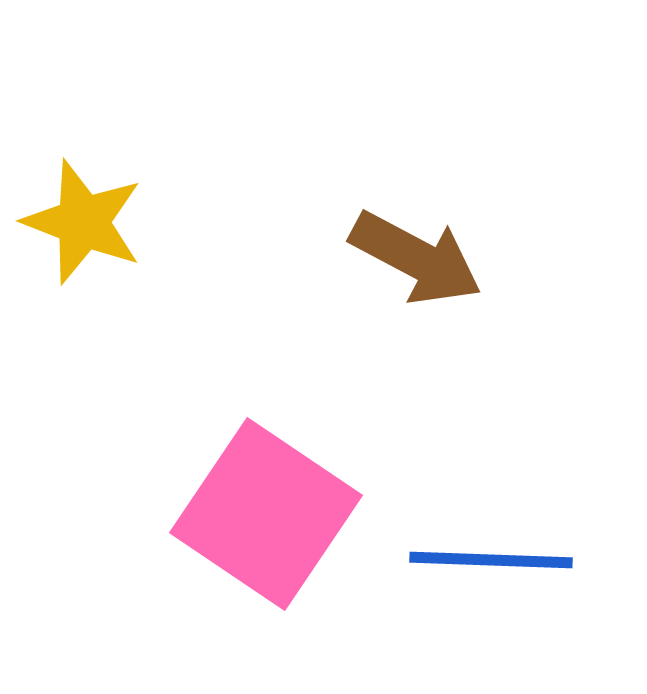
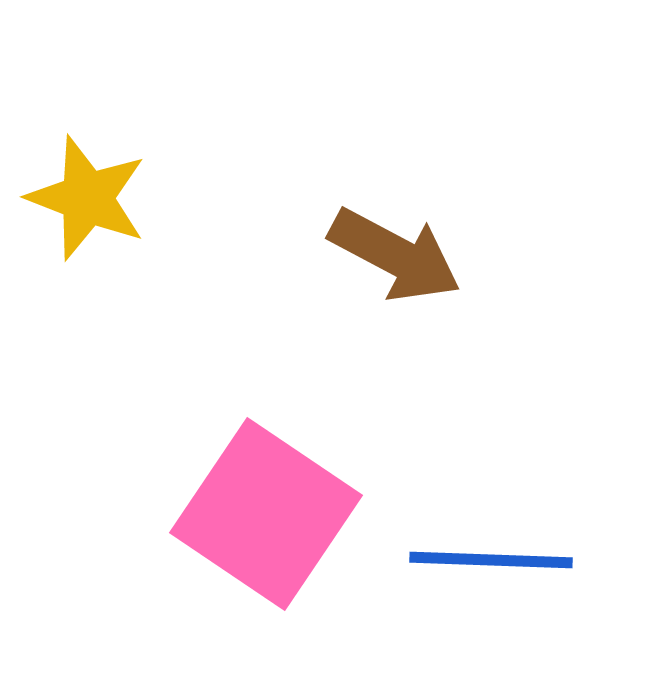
yellow star: moved 4 px right, 24 px up
brown arrow: moved 21 px left, 3 px up
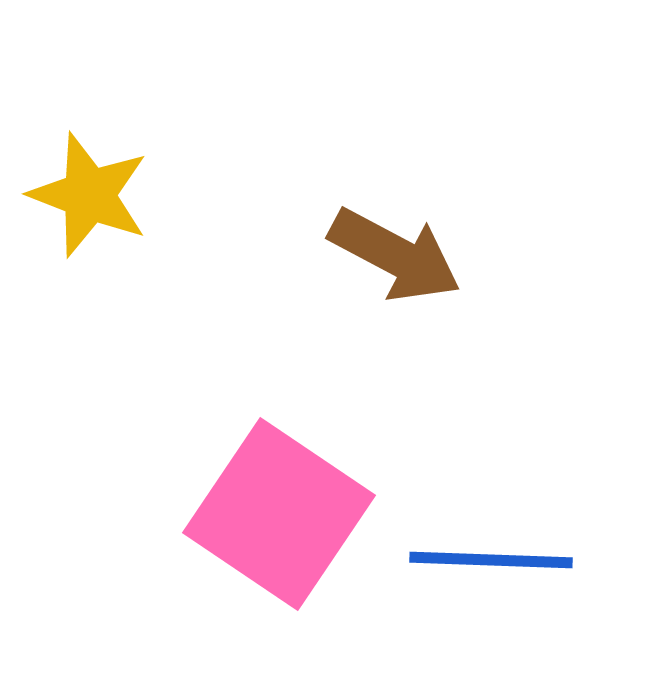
yellow star: moved 2 px right, 3 px up
pink square: moved 13 px right
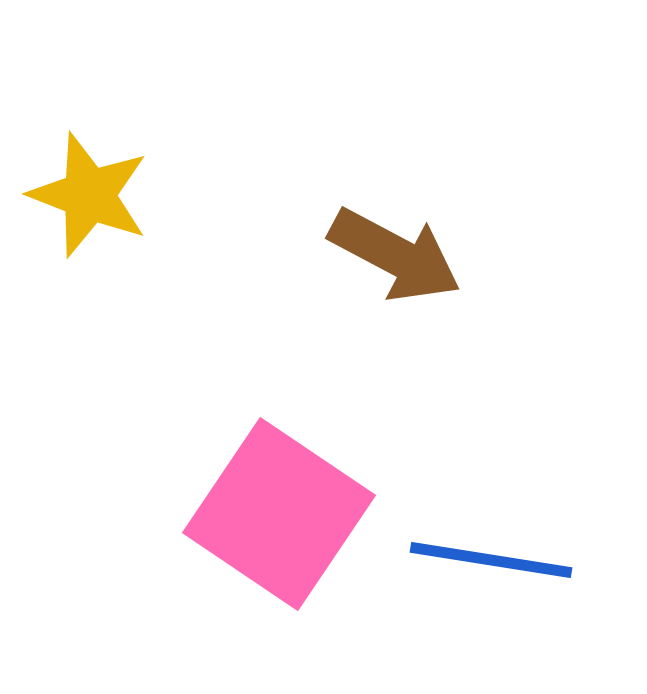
blue line: rotated 7 degrees clockwise
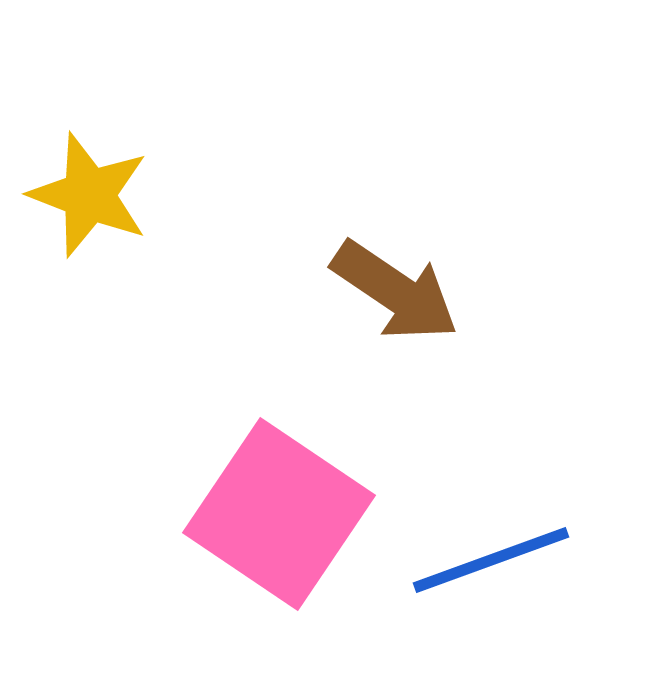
brown arrow: moved 36 px down; rotated 6 degrees clockwise
blue line: rotated 29 degrees counterclockwise
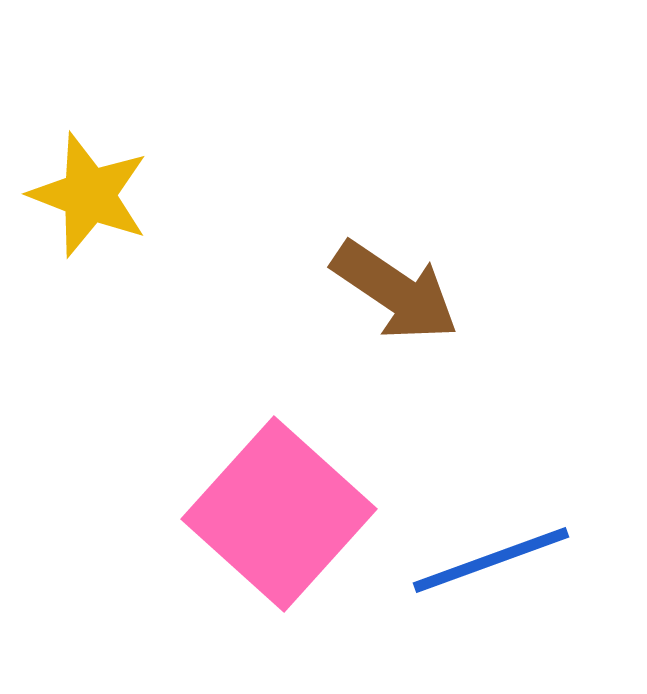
pink square: rotated 8 degrees clockwise
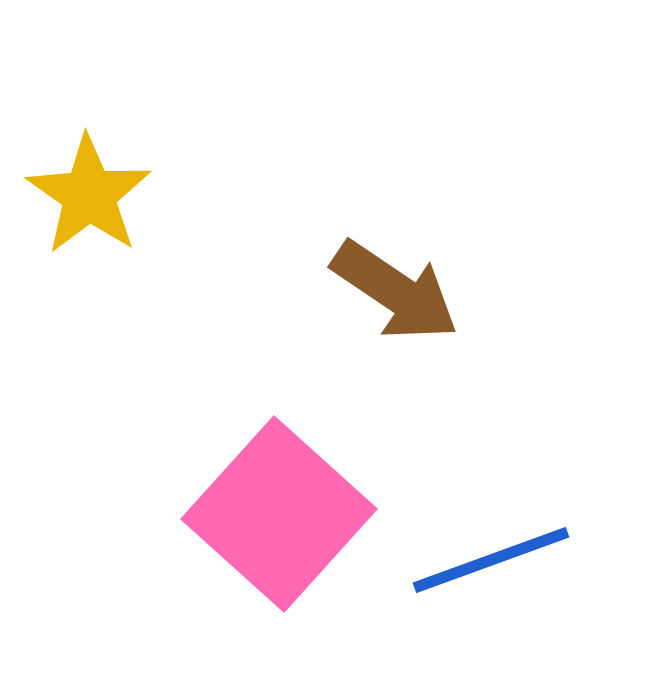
yellow star: rotated 14 degrees clockwise
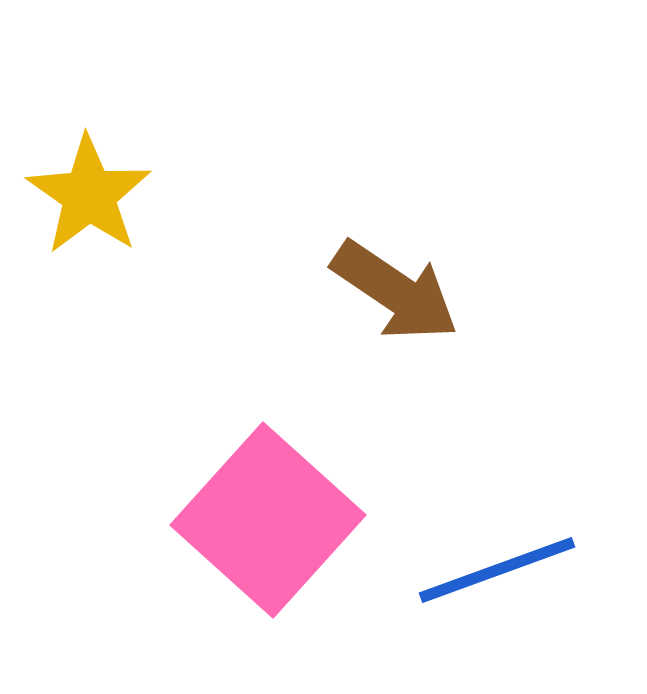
pink square: moved 11 px left, 6 px down
blue line: moved 6 px right, 10 px down
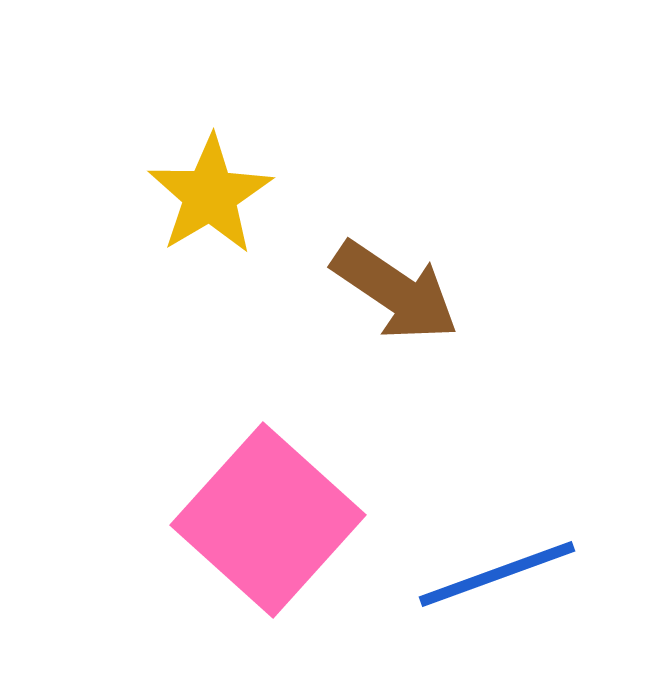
yellow star: moved 121 px right; rotated 6 degrees clockwise
blue line: moved 4 px down
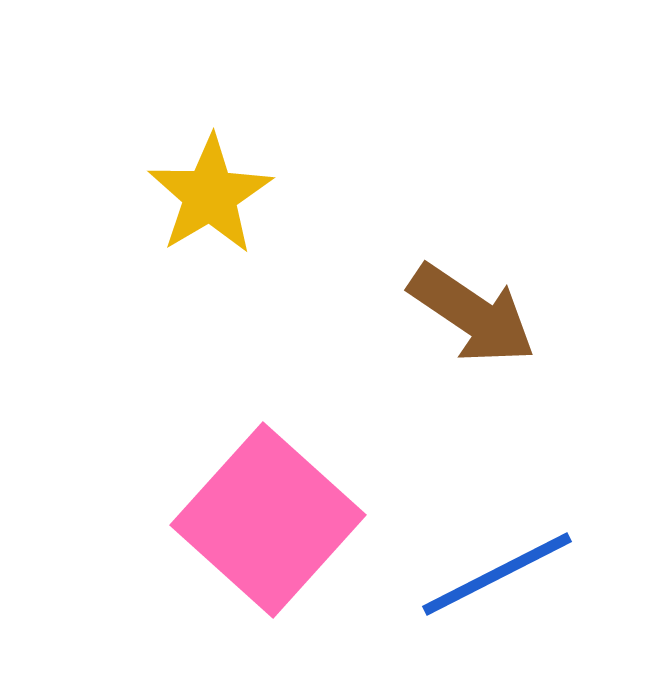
brown arrow: moved 77 px right, 23 px down
blue line: rotated 7 degrees counterclockwise
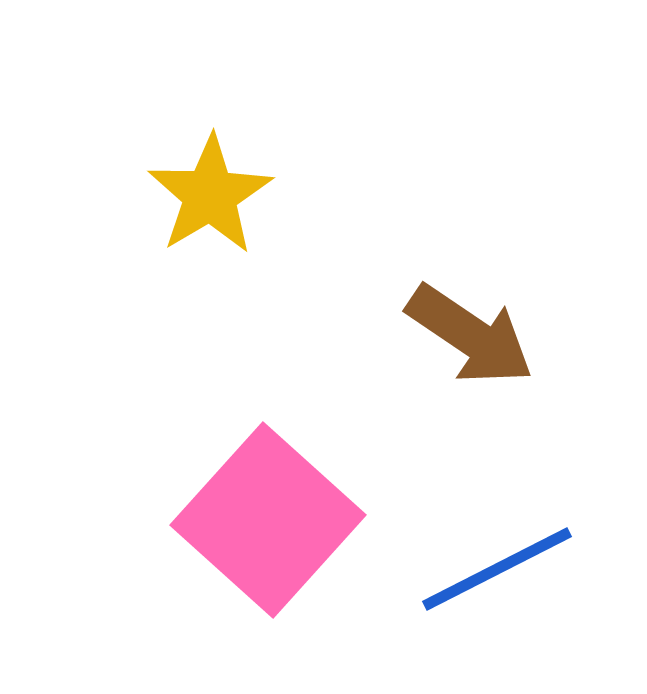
brown arrow: moved 2 px left, 21 px down
blue line: moved 5 px up
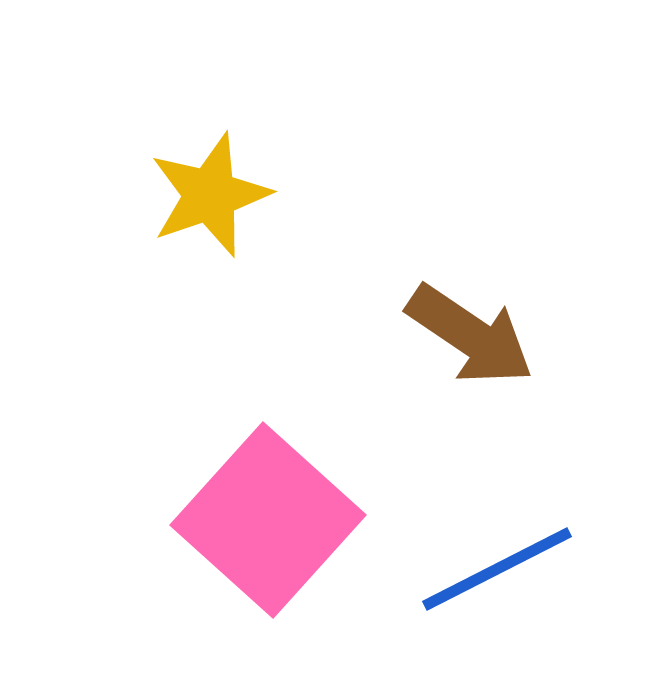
yellow star: rotated 12 degrees clockwise
